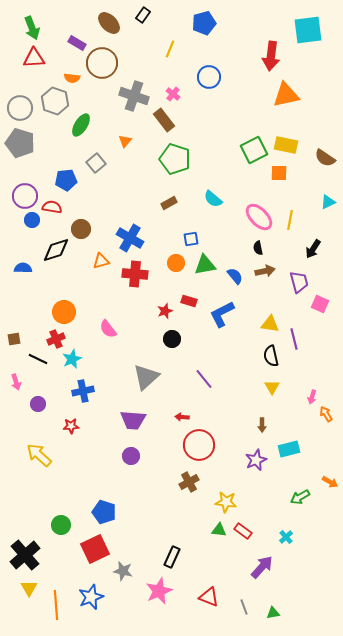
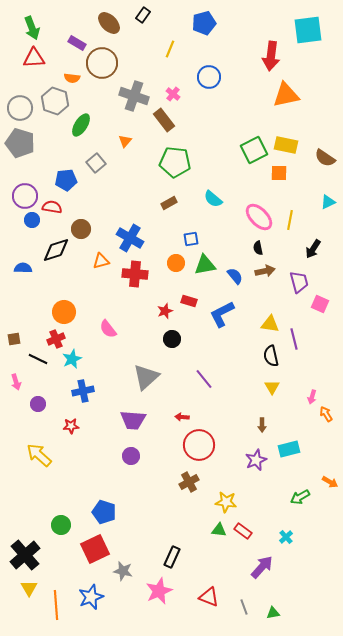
green pentagon at (175, 159): moved 3 px down; rotated 12 degrees counterclockwise
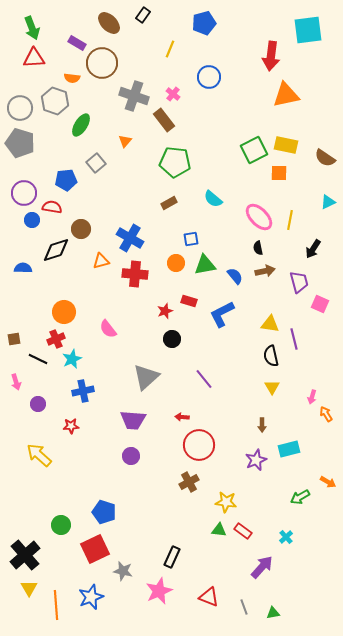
purple circle at (25, 196): moved 1 px left, 3 px up
orange arrow at (330, 482): moved 2 px left
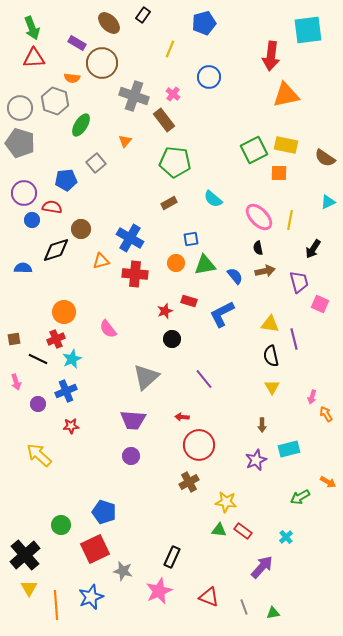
blue cross at (83, 391): moved 17 px left; rotated 10 degrees counterclockwise
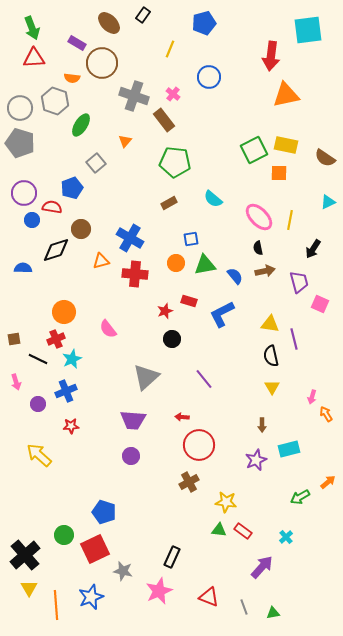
blue pentagon at (66, 180): moved 6 px right, 8 px down; rotated 15 degrees counterclockwise
orange arrow at (328, 482): rotated 70 degrees counterclockwise
green circle at (61, 525): moved 3 px right, 10 px down
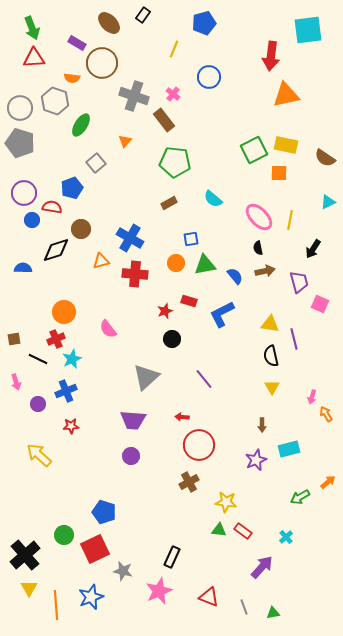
yellow line at (170, 49): moved 4 px right
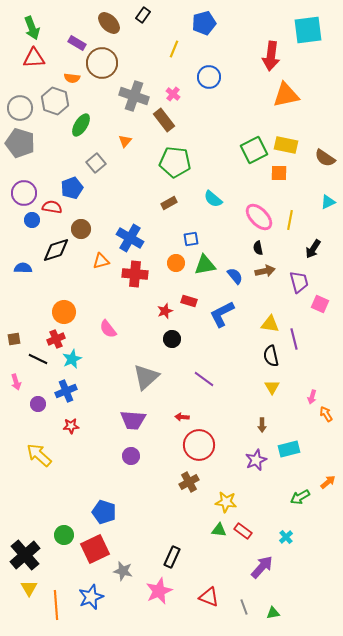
purple line at (204, 379): rotated 15 degrees counterclockwise
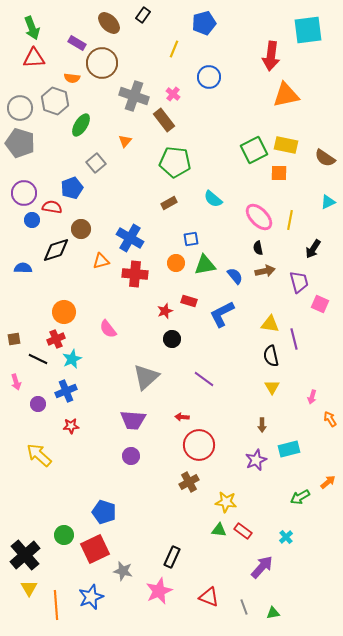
orange arrow at (326, 414): moved 4 px right, 5 px down
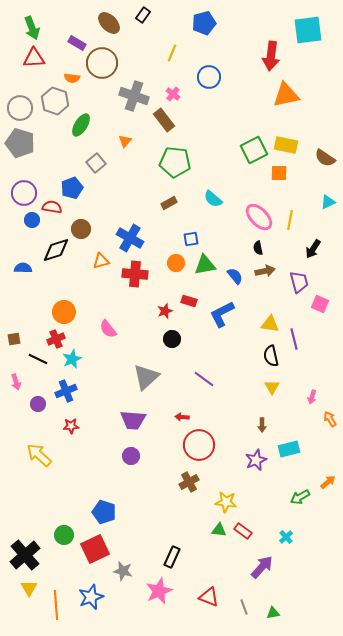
yellow line at (174, 49): moved 2 px left, 4 px down
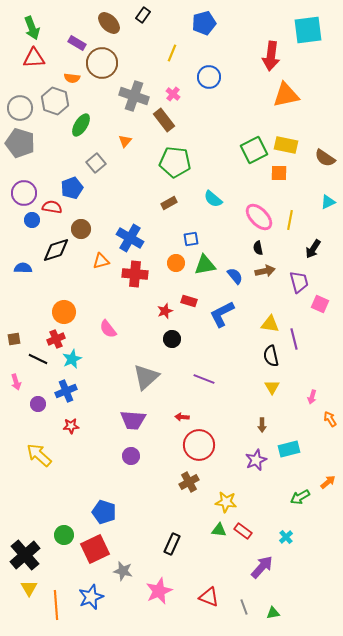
purple line at (204, 379): rotated 15 degrees counterclockwise
black rectangle at (172, 557): moved 13 px up
